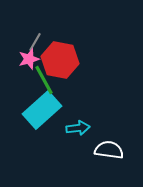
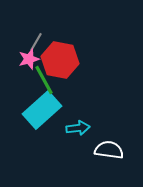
gray line: moved 1 px right
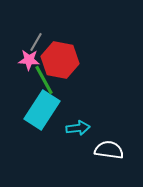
pink star: moved 1 px down; rotated 20 degrees clockwise
cyan rectangle: rotated 15 degrees counterclockwise
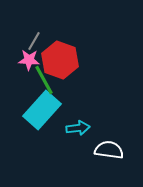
gray line: moved 2 px left, 1 px up
red hexagon: rotated 9 degrees clockwise
cyan rectangle: rotated 9 degrees clockwise
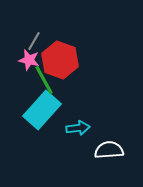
pink star: rotated 10 degrees clockwise
white semicircle: rotated 12 degrees counterclockwise
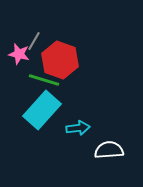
pink star: moved 10 px left, 6 px up
green line: rotated 44 degrees counterclockwise
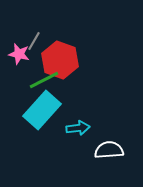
green line: rotated 44 degrees counterclockwise
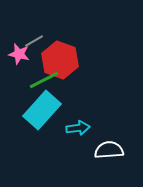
gray line: rotated 30 degrees clockwise
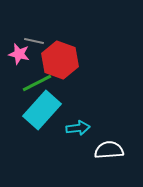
gray line: rotated 42 degrees clockwise
green line: moved 7 px left, 3 px down
